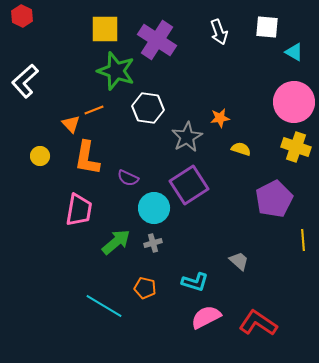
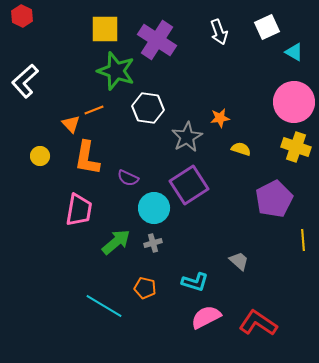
white square: rotated 30 degrees counterclockwise
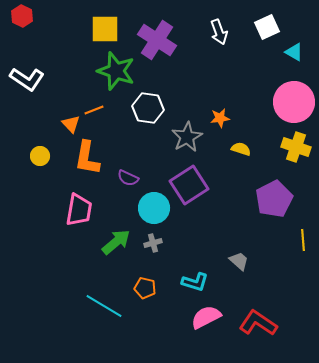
white L-shape: moved 2 px right, 2 px up; rotated 104 degrees counterclockwise
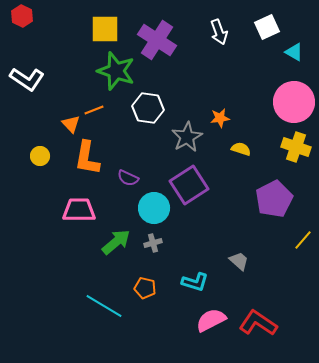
pink trapezoid: rotated 100 degrees counterclockwise
yellow line: rotated 45 degrees clockwise
pink semicircle: moved 5 px right, 3 px down
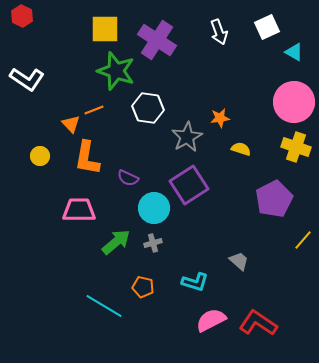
orange pentagon: moved 2 px left, 1 px up
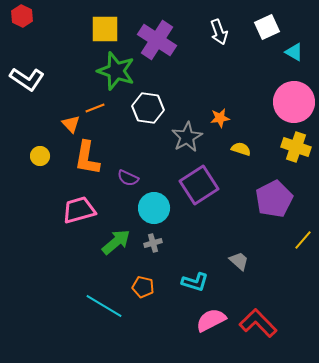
orange line: moved 1 px right, 2 px up
purple square: moved 10 px right
pink trapezoid: rotated 16 degrees counterclockwise
red L-shape: rotated 12 degrees clockwise
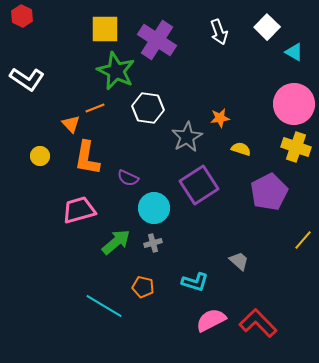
white square: rotated 20 degrees counterclockwise
green star: rotated 6 degrees clockwise
pink circle: moved 2 px down
purple pentagon: moved 5 px left, 7 px up
